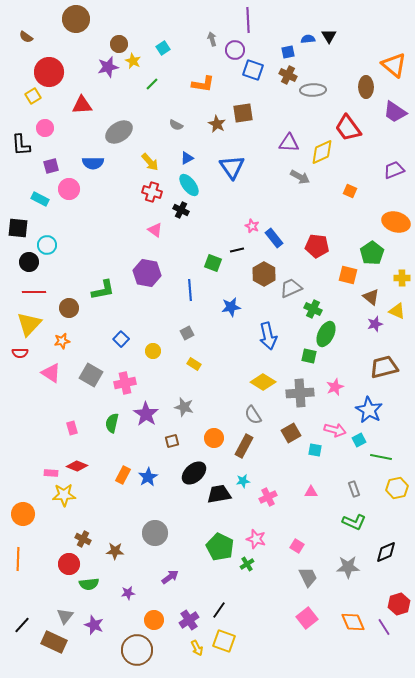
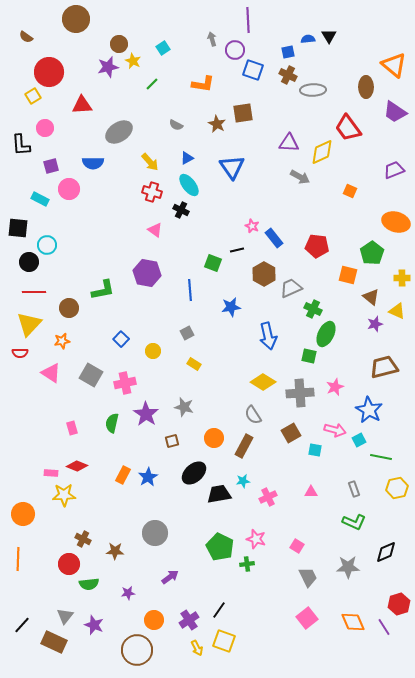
green cross at (247, 564): rotated 24 degrees clockwise
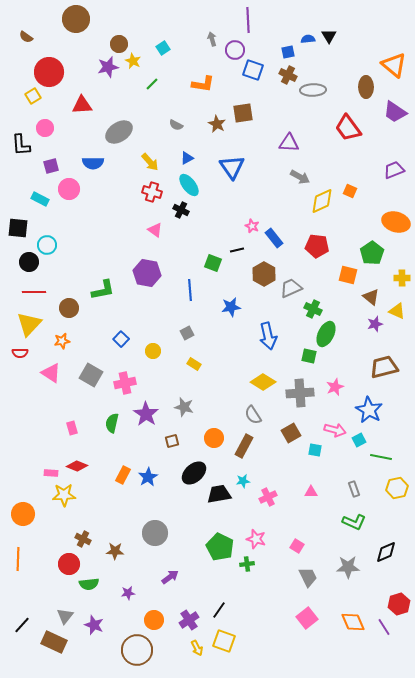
yellow diamond at (322, 152): moved 49 px down
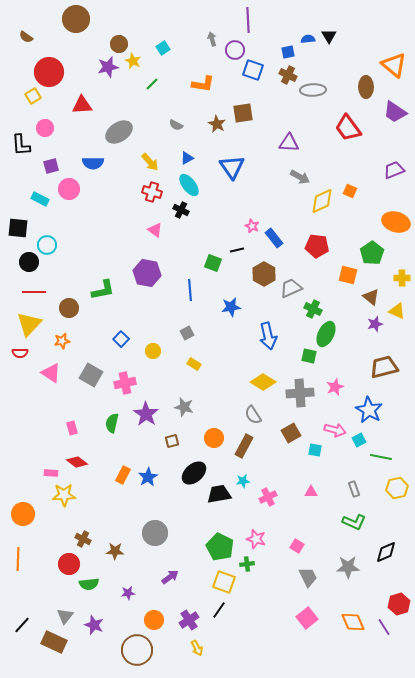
red diamond at (77, 466): moved 4 px up; rotated 15 degrees clockwise
yellow square at (224, 641): moved 59 px up
